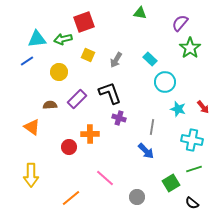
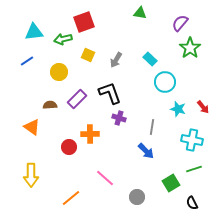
cyan triangle: moved 3 px left, 7 px up
black semicircle: rotated 24 degrees clockwise
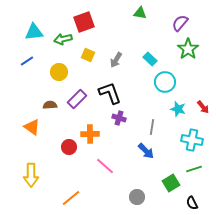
green star: moved 2 px left, 1 px down
pink line: moved 12 px up
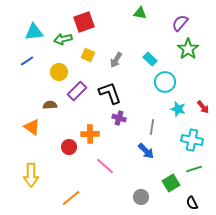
purple rectangle: moved 8 px up
gray circle: moved 4 px right
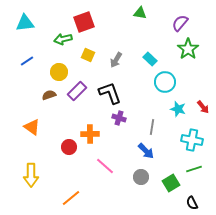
cyan triangle: moved 9 px left, 9 px up
brown semicircle: moved 1 px left, 10 px up; rotated 16 degrees counterclockwise
gray circle: moved 20 px up
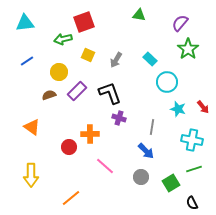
green triangle: moved 1 px left, 2 px down
cyan circle: moved 2 px right
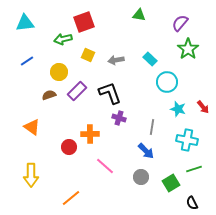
gray arrow: rotated 49 degrees clockwise
cyan cross: moved 5 px left
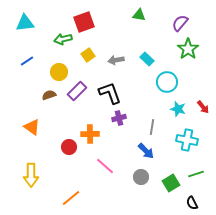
yellow square: rotated 32 degrees clockwise
cyan rectangle: moved 3 px left
purple cross: rotated 32 degrees counterclockwise
green line: moved 2 px right, 5 px down
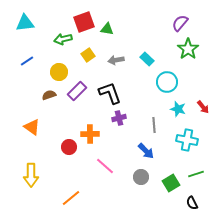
green triangle: moved 32 px left, 14 px down
gray line: moved 2 px right, 2 px up; rotated 14 degrees counterclockwise
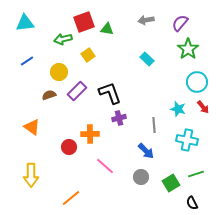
gray arrow: moved 30 px right, 40 px up
cyan circle: moved 30 px right
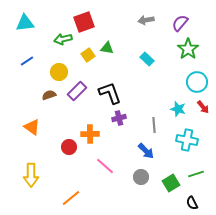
green triangle: moved 19 px down
